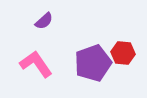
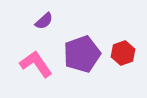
red hexagon: rotated 25 degrees counterclockwise
purple pentagon: moved 11 px left, 9 px up
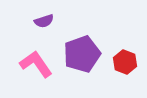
purple semicircle: rotated 24 degrees clockwise
red hexagon: moved 2 px right, 9 px down; rotated 20 degrees counterclockwise
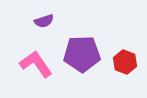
purple pentagon: rotated 18 degrees clockwise
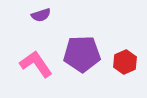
purple semicircle: moved 3 px left, 6 px up
red hexagon: rotated 15 degrees clockwise
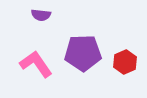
purple semicircle: rotated 24 degrees clockwise
purple pentagon: moved 1 px right, 1 px up
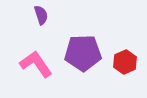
purple semicircle: rotated 114 degrees counterclockwise
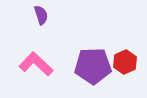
purple pentagon: moved 10 px right, 13 px down
pink L-shape: rotated 12 degrees counterclockwise
